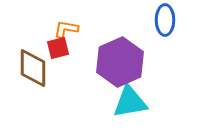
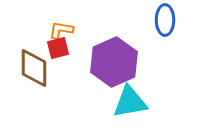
orange L-shape: moved 5 px left, 1 px down
purple hexagon: moved 6 px left
brown diamond: moved 1 px right
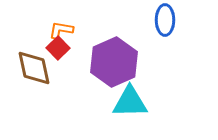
red square: rotated 30 degrees counterclockwise
brown diamond: rotated 12 degrees counterclockwise
cyan triangle: rotated 9 degrees clockwise
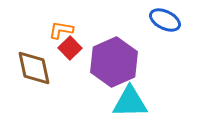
blue ellipse: rotated 64 degrees counterclockwise
red square: moved 12 px right
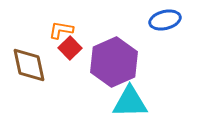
blue ellipse: rotated 40 degrees counterclockwise
brown diamond: moved 5 px left, 3 px up
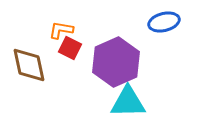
blue ellipse: moved 1 px left, 2 px down
red square: rotated 20 degrees counterclockwise
purple hexagon: moved 2 px right
cyan triangle: moved 2 px left
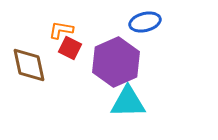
blue ellipse: moved 19 px left
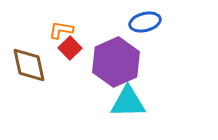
red square: rotated 20 degrees clockwise
